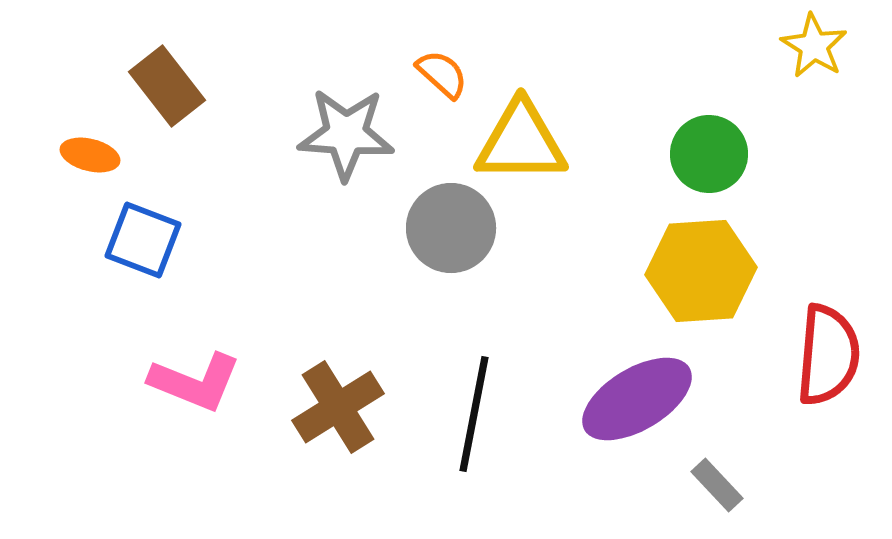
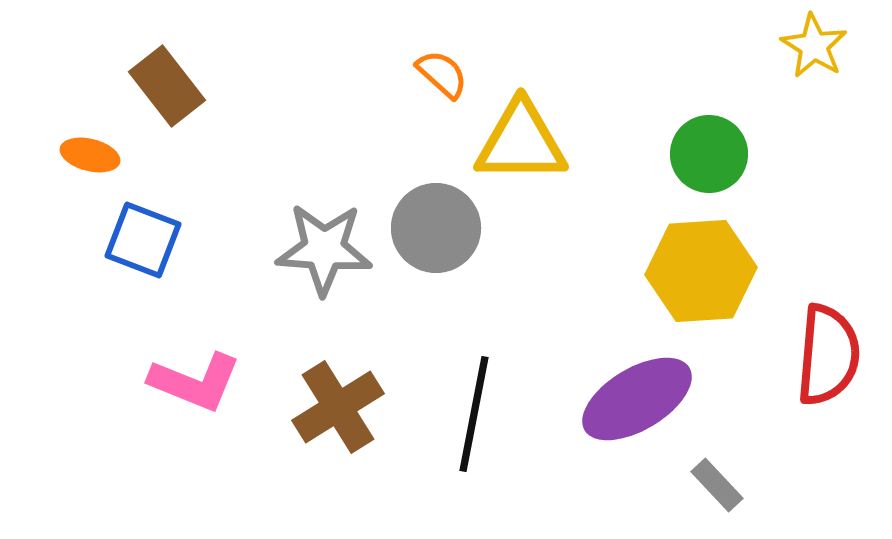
gray star: moved 22 px left, 115 px down
gray circle: moved 15 px left
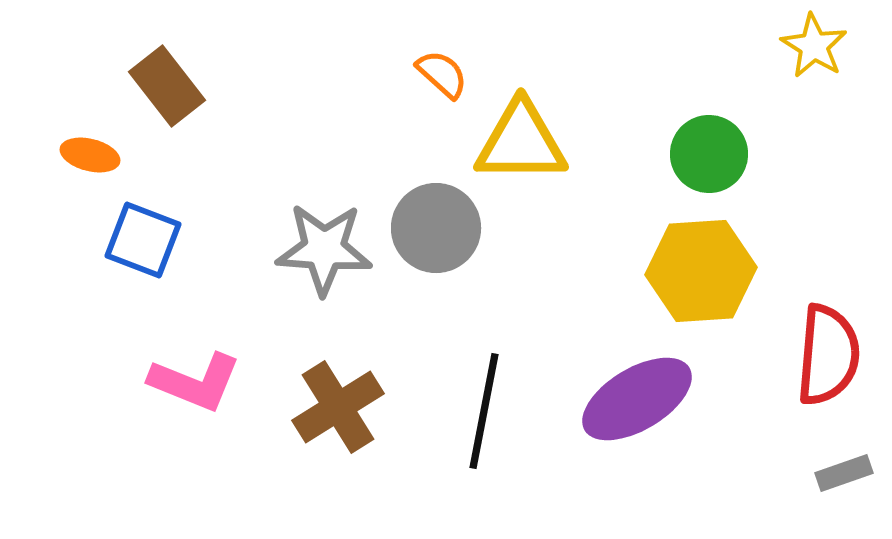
black line: moved 10 px right, 3 px up
gray rectangle: moved 127 px right, 12 px up; rotated 66 degrees counterclockwise
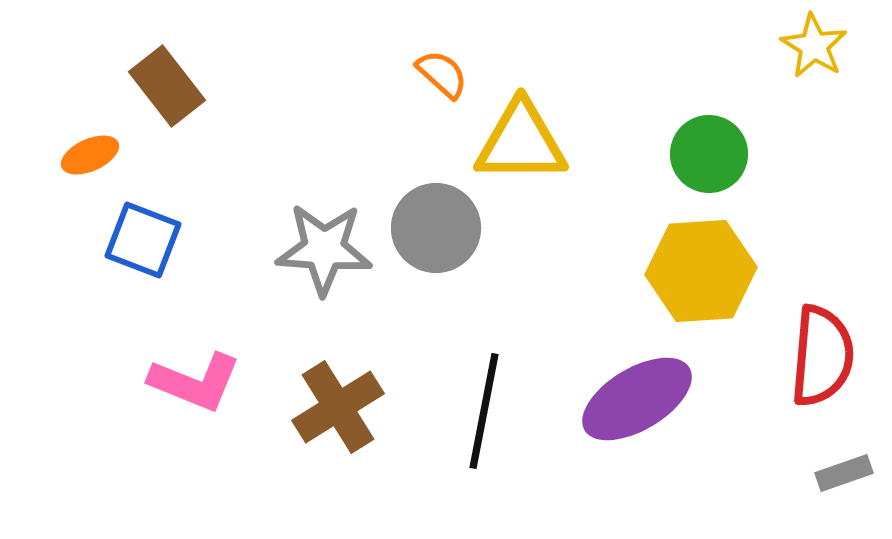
orange ellipse: rotated 38 degrees counterclockwise
red semicircle: moved 6 px left, 1 px down
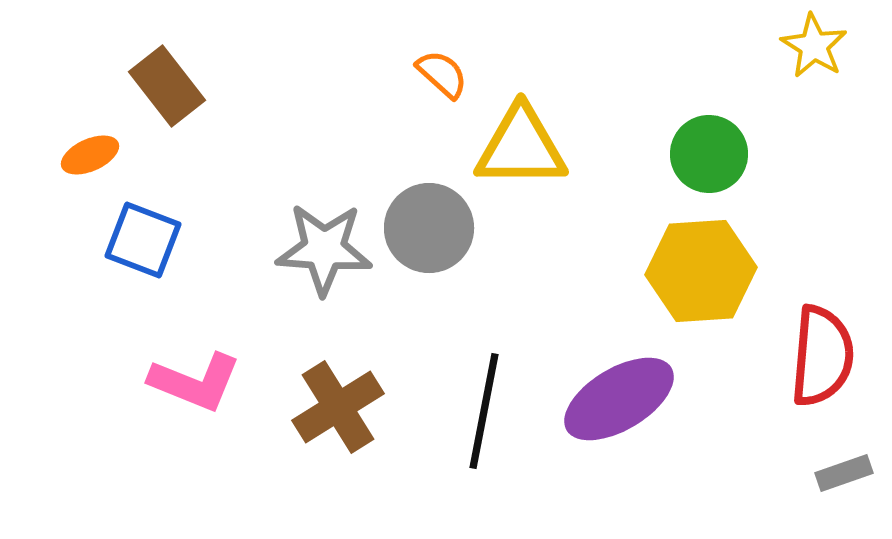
yellow triangle: moved 5 px down
gray circle: moved 7 px left
purple ellipse: moved 18 px left
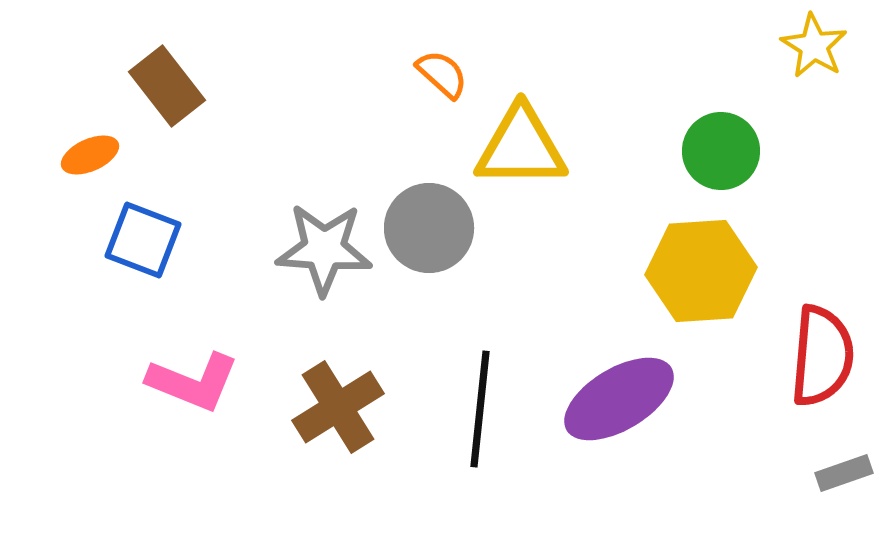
green circle: moved 12 px right, 3 px up
pink L-shape: moved 2 px left
black line: moved 4 px left, 2 px up; rotated 5 degrees counterclockwise
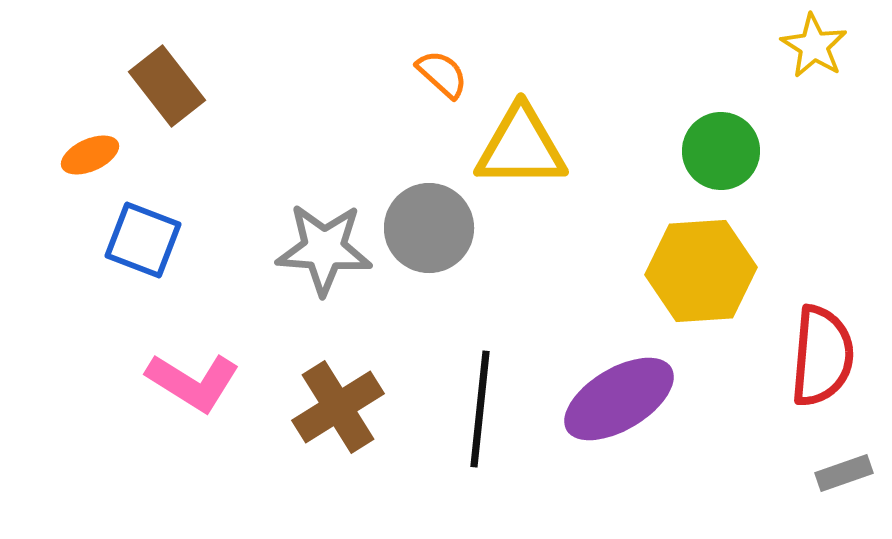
pink L-shape: rotated 10 degrees clockwise
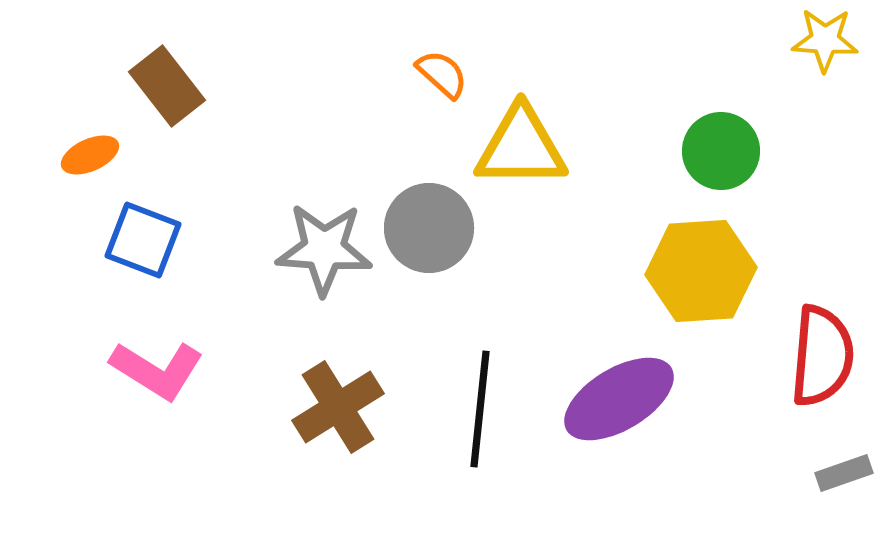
yellow star: moved 11 px right, 6 px up; rotated 28 degrees counterclockwise
pink L-shape: moved 36 px left, 12 px up
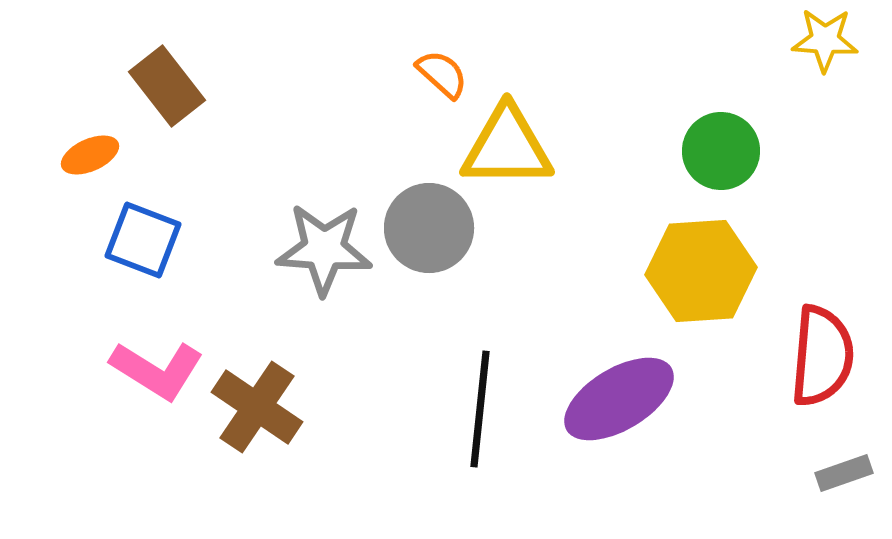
yellow triangle: moved 14 px left
brown cross: moved 81 px left; rotated 24 degrees counterclockwise
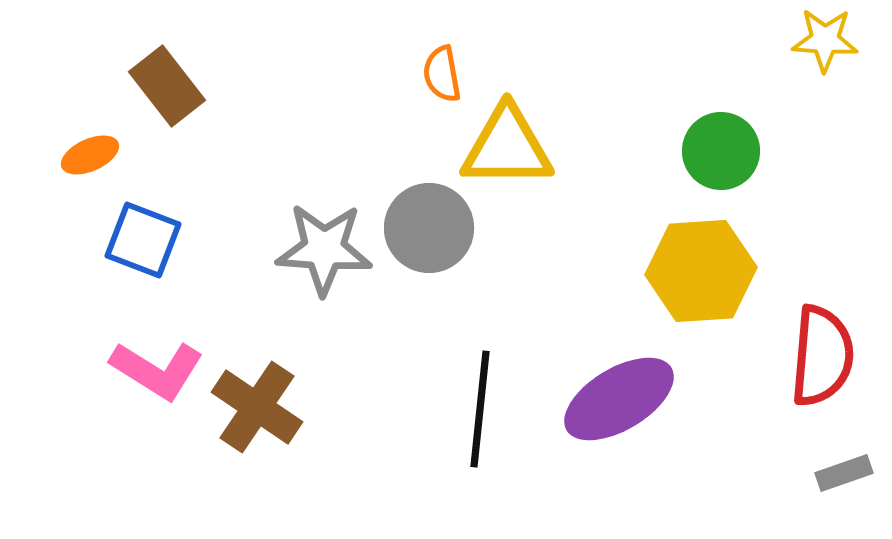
orange semicircle: rotated 142 degrees counterclockwise
